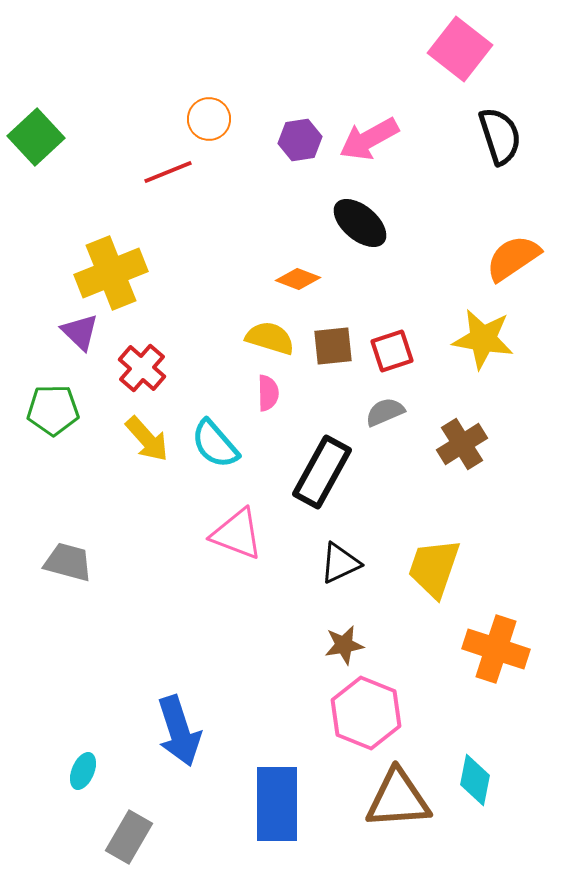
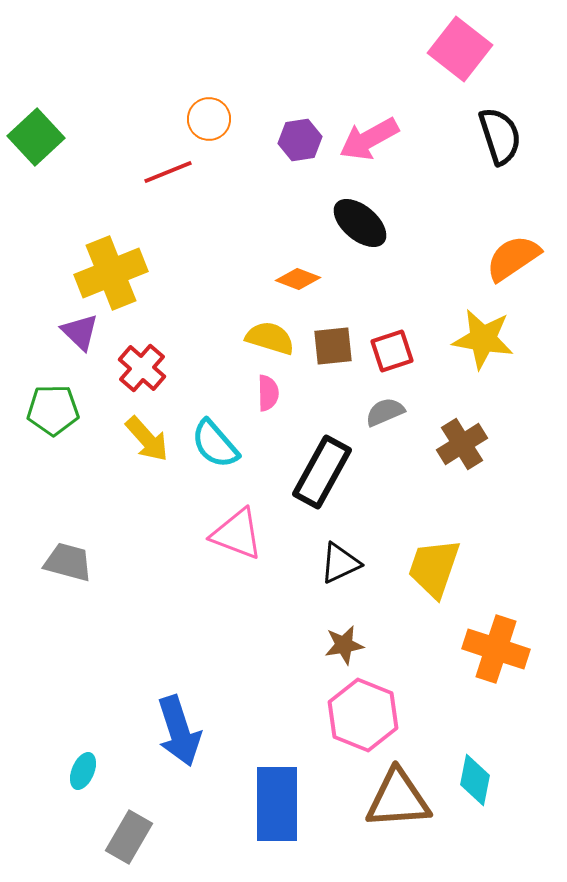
pink hexagon: moved 3 px left, 2 px down
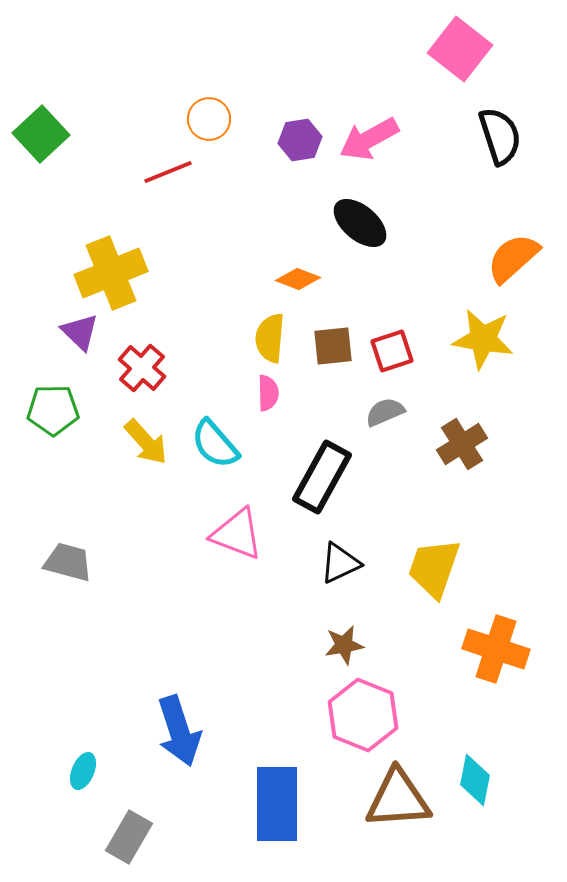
green square: moved 5 px right, 3 px up
orange semicircle: rotated 8 degrees counterclockwise
yellow semicircle: rotated 102 degrees counterclockwise
yellow arrow: moved 1 px left, 3 px down
black rectangle: moved 5 px down
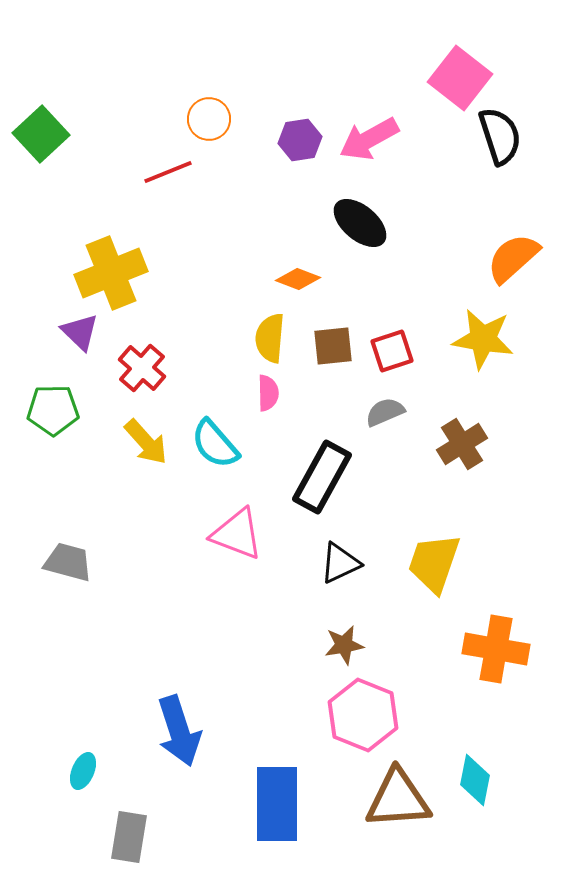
pink square: moved 29 px down
yellow trapezoid: moved 5 px up
orange cross: rotated 8 degrees counterclockwise
gray rectangle: rotated 21 degrees counterclockwise
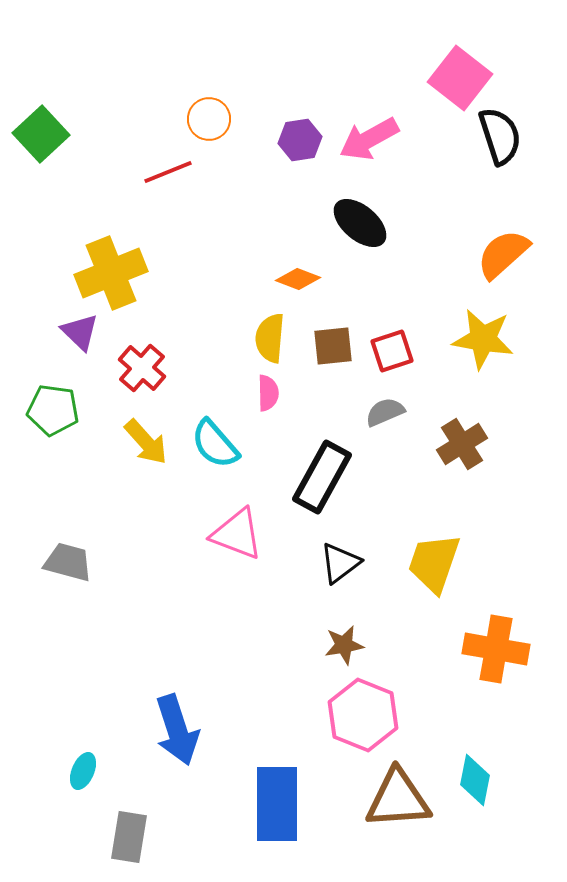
orange semicircle: moved 10 px left, 4 px up
green pentagon: rotated 9 degrees clockwise
black triangle: rotated 12 degrees counterclockwise
blue arrow: moved 2 px left, 1 px up
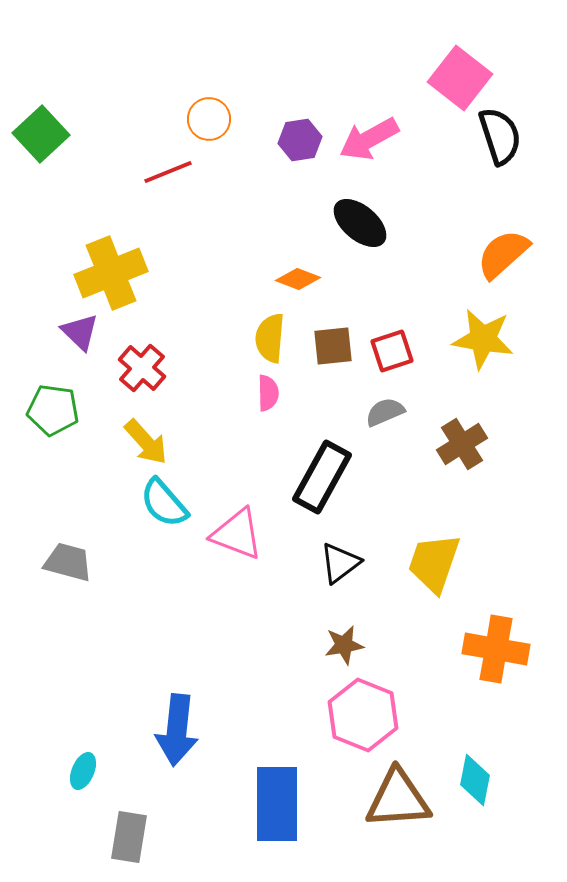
cyan semicircle: moved 51 px left, 59 px down
blue arrow: rotated 24 degrees clockwise
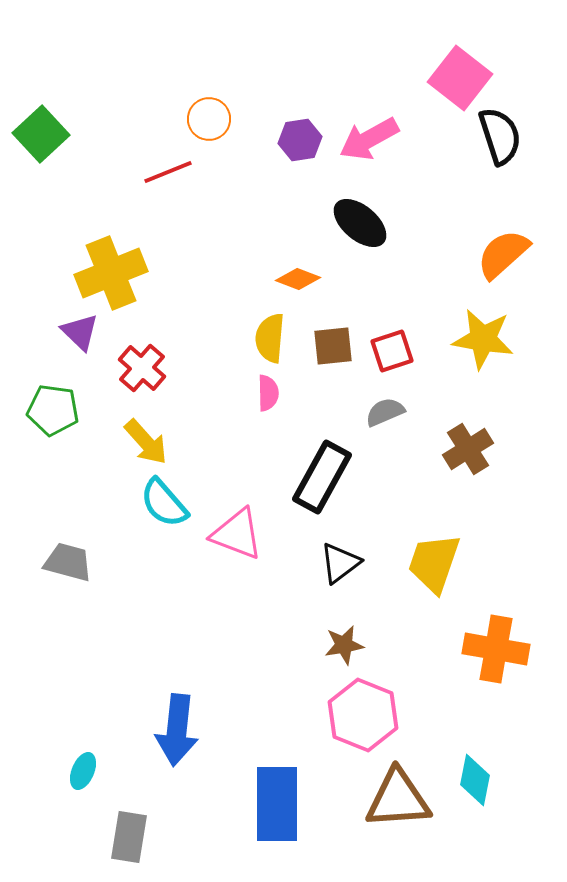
brown cross: moved 6 px right, 5 px down
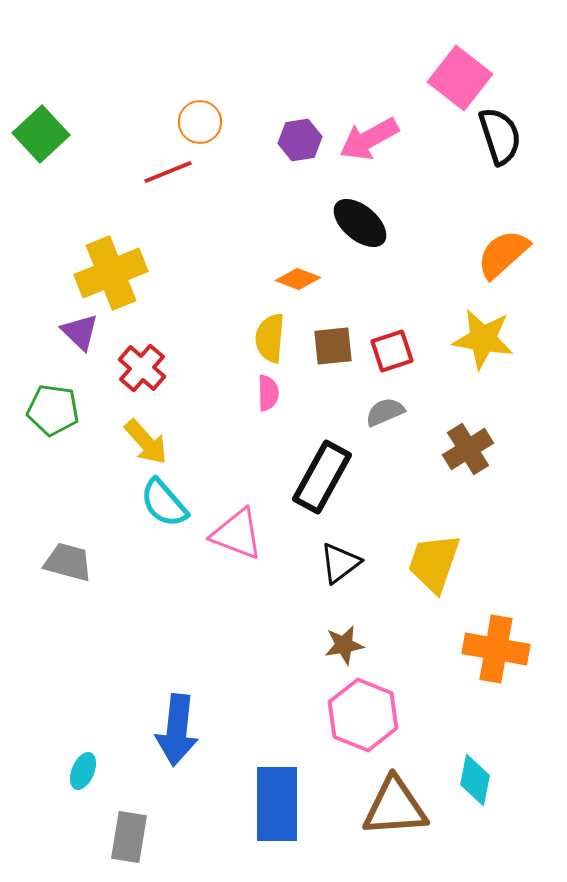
orange circle: moved 9 px left, 3 px down
brown triangle: moved 3 px left, 8 px down
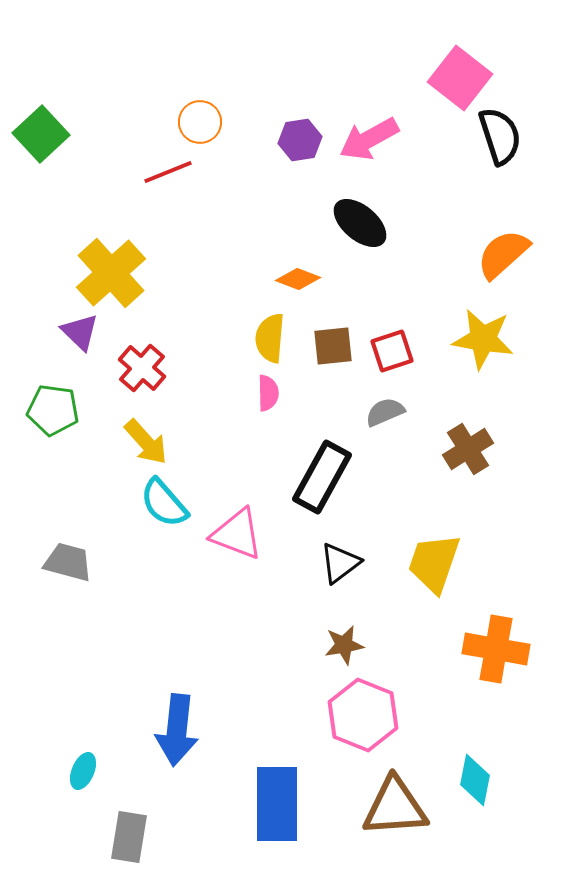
yellow cross: rotated 20 degrees counterclockwise
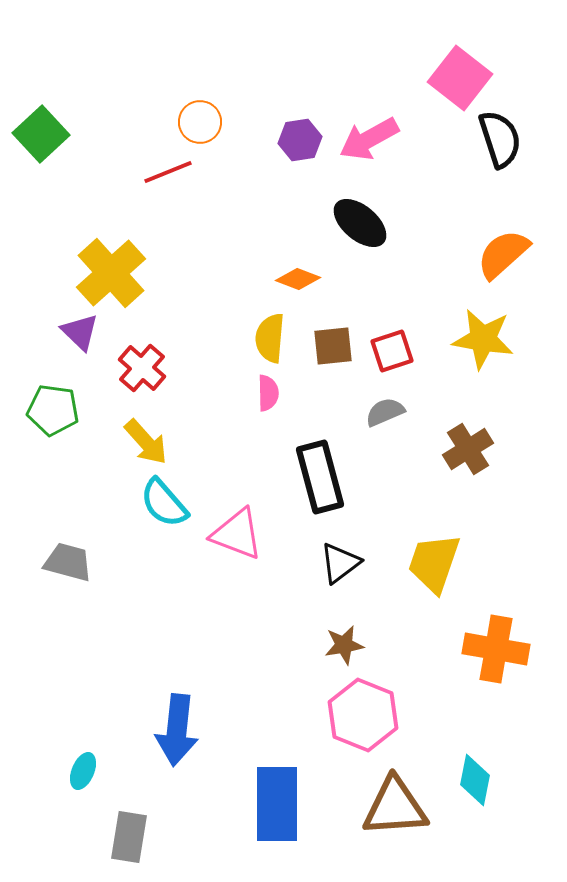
black semicircle: moved 3 px down
black rectangle: moved 2 px left; rotated 44 degrees counterclockwise
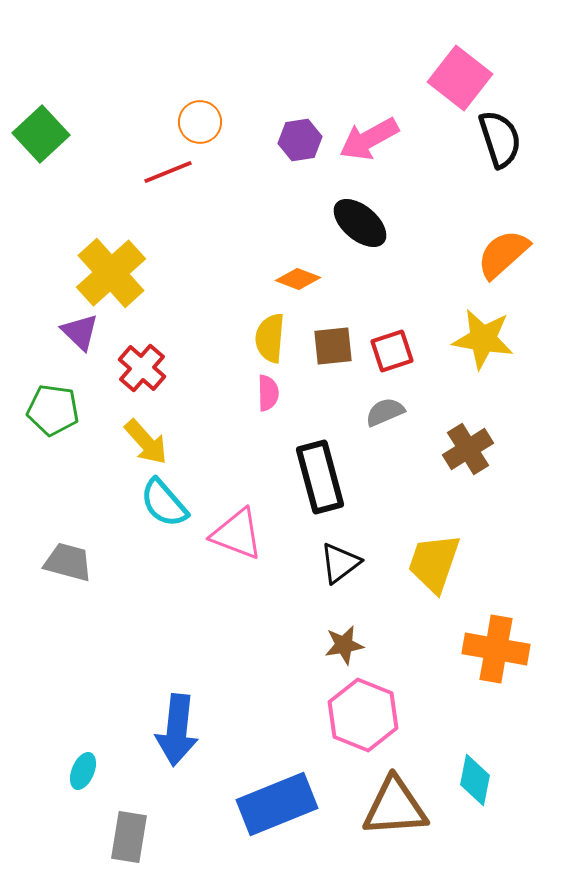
blue rectangle: rotated 68 degrees clockwise
